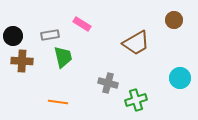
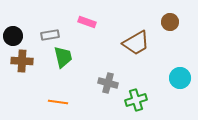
brown circle: moved 4 px left, 2 px down
pink rectangle: moved 5 px right, 2 px up; rotated 12 degrees counterclockwise
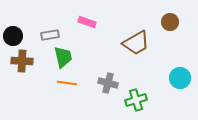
orange line: moved 9 px right, 19 px up
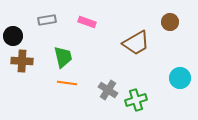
gray rectangle: moved 3 px left, 15 px up
gray cross: moved 7 px down; rotated 18 degrees clockwise
